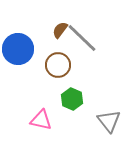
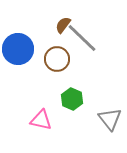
brown semicircle: moved 3 px right, 5 px up
brown circle: moved 1 px left, 6 px up
gray triangle: moved 1 px right, 2 px up
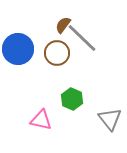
brown circle: moved 6 px up
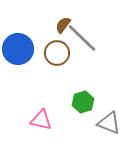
green hexagon: moved 11 px right, 3 px down; rotated 20 degrees clockwise
gray triangle: moved 1 px left, 4 px down; rotated 30 degrees counterclockwise
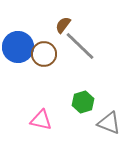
gray line: moved 2 px left, 8 px down
blue circle: moved 2 px up
brown circle: moved 13 px left, 1 px down
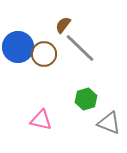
gray line: moved 2 px down
green hexagon: moved 3 px right, 3 px up
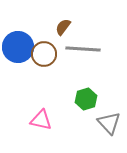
brown semicircle: moved 2 px down
gray line: moved 3 px right, 1 px down; rotated 40 degrees counterclockwise
gray triangle: rotated 25 degrees clockwise
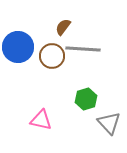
brown circle: moved 8 px right, 2 px down
